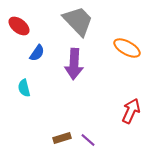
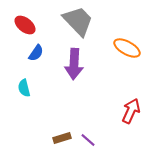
red ellipse: moved 6 px right, 1 px up
blue semicircle: moved 1 px left
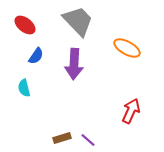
blue semicircle: moved 3 px down
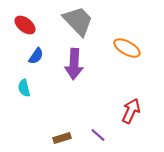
purple line: moved 10 px right, 5 px up
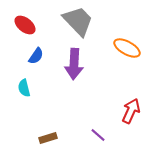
brown rectangle: moved 14 px left
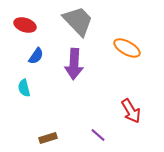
red ellipse: rotated 20 degrees counterclockwise
red arrow: rotated 125 degrees clockwise
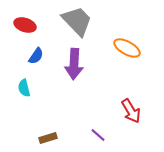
gray trapezoid: moved 1 px left
